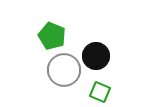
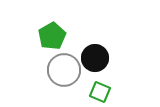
green pentagon: rotated 20 degrees clockwise
black circle: moved 1 px left, 2 px down
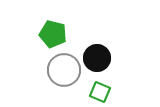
green pentagon: moved 1 px right, 2 px up; rotated 28 degrees counterclockwise
black circle: moved 2 px right
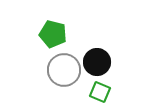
black circle: moved 4 px down
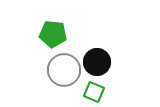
green pentagon: rotated 8 degrees counterclockwise
green square: moved 6 px left
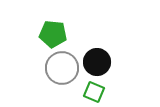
gray circle: moved 2 px left, 2 px up
